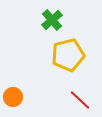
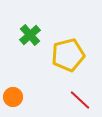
green cross: moved 22 px left, 15 px down
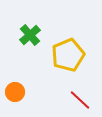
yellow pentagon: rotated 8 degrees counterclockwise
orange circle: moved 2 px right, 5 px up
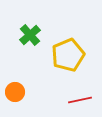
red line: rotated 55 degrees counterclockwise
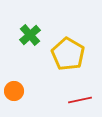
yellow pentagon: moved 1 px up; rotated 20 degrees counterclockwise
orange circle: moved 1 px left, 1 px up
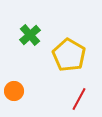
yellow pentagon: moved 1 px right, 1 px down
red line: moved 1 px left, 1 px up; rotated 50 degrees counterclockwise
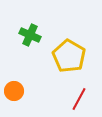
green cross: rotated 25 degrees counterclockwise
yellow pentagon: moved 1 px down
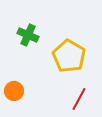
green cross: moved 2 px left
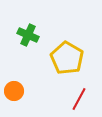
yellow pentagon: moved 2 px left, 2 px down
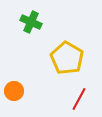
green cross: moved 3 px right, 13 px up
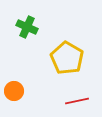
green cross: moved 4 px left, 5 px down
red line: moved 2 px left, 2 px down; rotated 50 degrees clockwise
